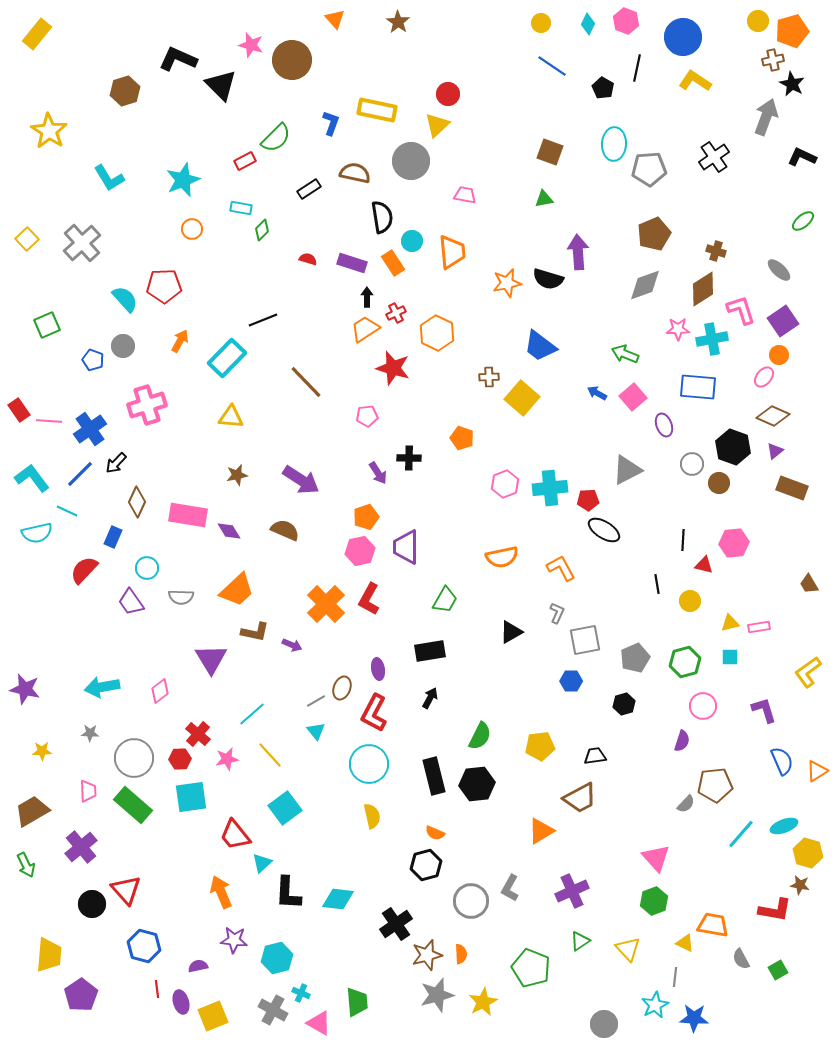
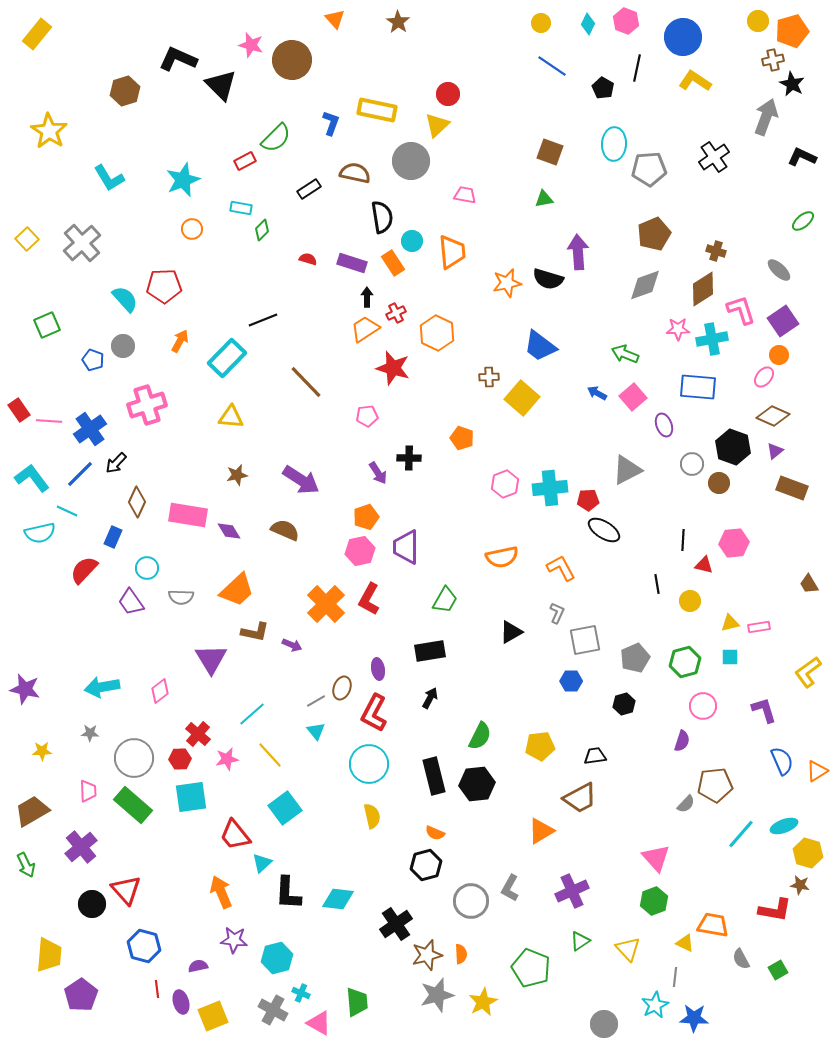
cyan semicircle at (37, 533): moved 3 px right
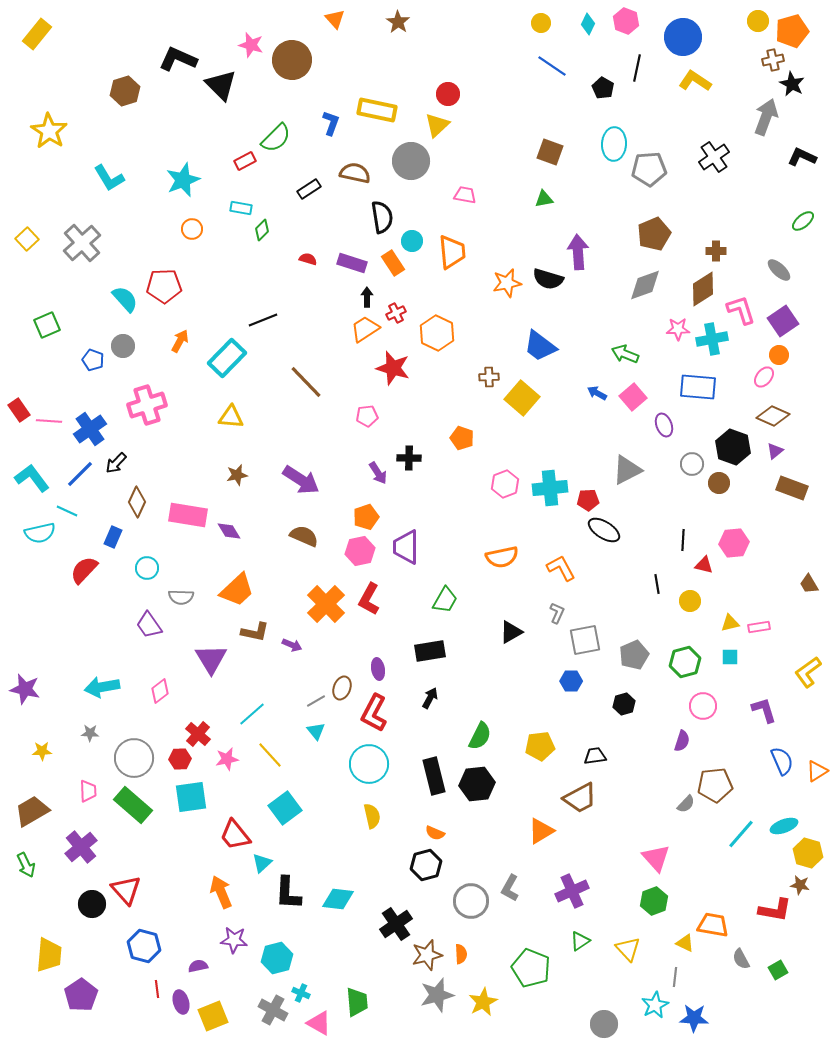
brown cross at (716, 251): rotated 18 degrees counterclockwise
brown semicircle at (285, 530): moved 19 px right, 6 px down
purple trapezoid at (131, 602): moved 18 px right, 23 px down
gray pentagon at (635, 658): moved 1 px left, 3 px up
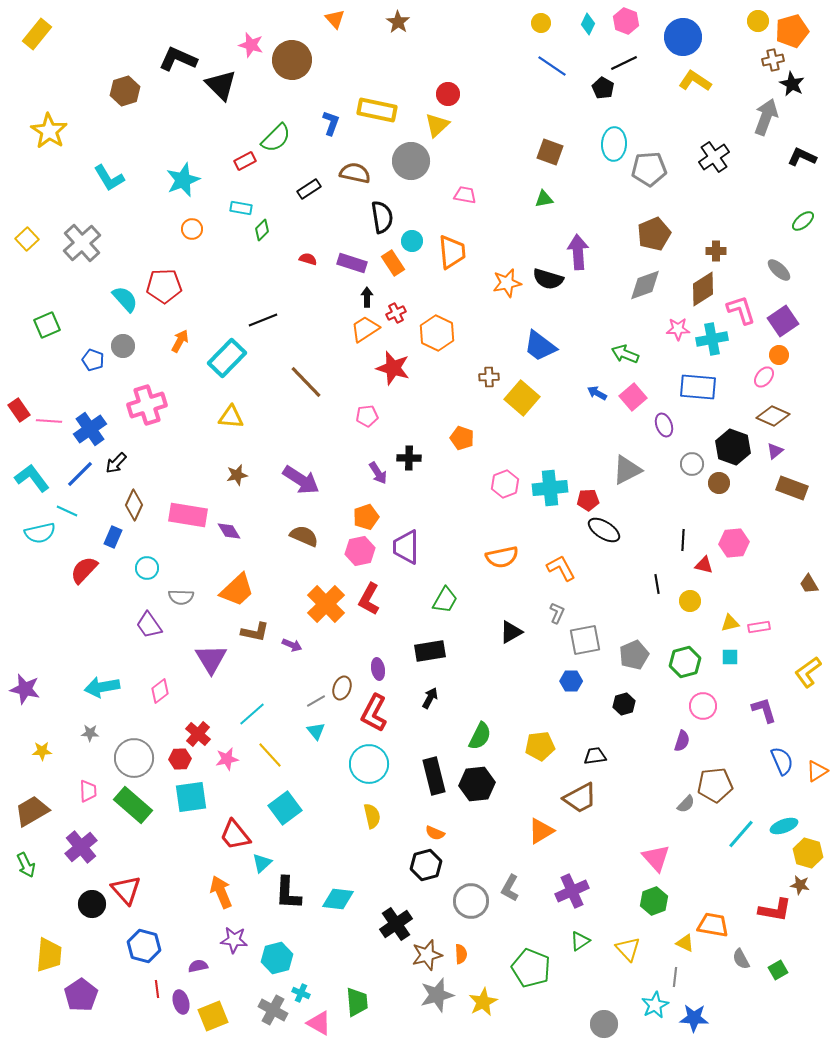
black line at (637, 68): moved 13 px left, 5 px up; rotated 52 degrees clockwise
brown diamond at (137, 502): moved 3 px left, 3 px down
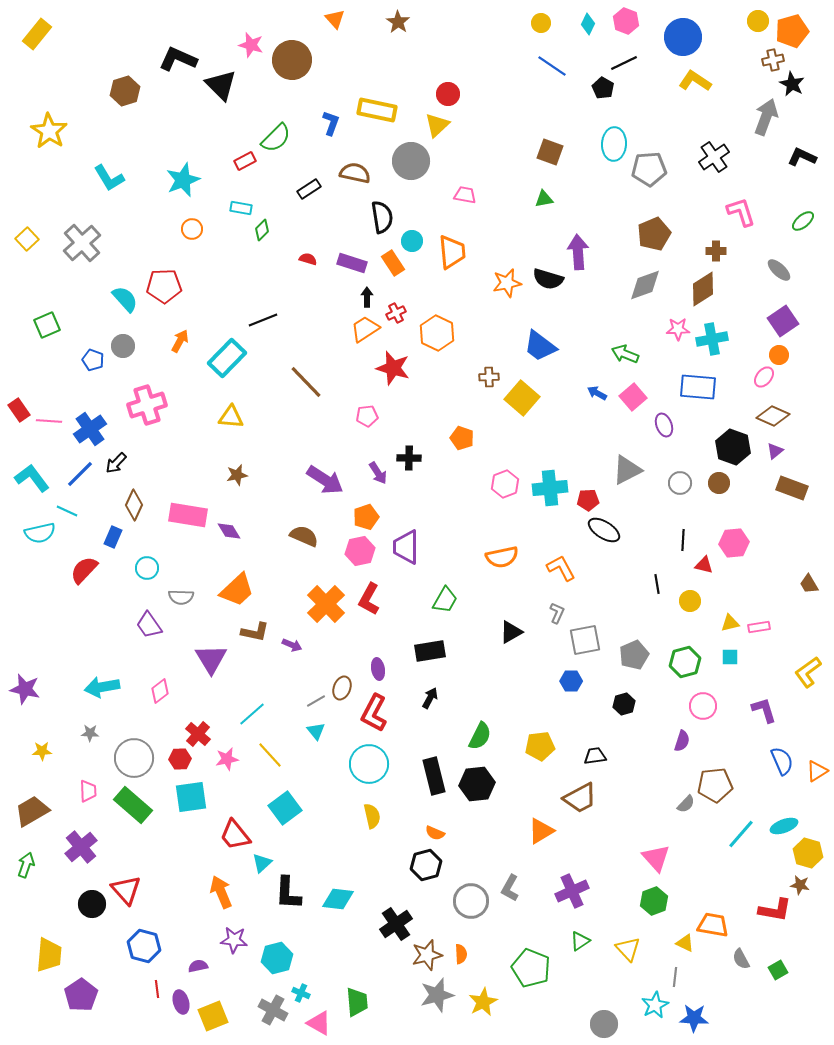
pink L-shape at (741, 310): moved 98 px up
gray circle at (692, 464): moved 12 px left, 19 px down
purple arrow at (301, 480): moved 24 px right
green arrow at (26, 865): rotated 135 degrees counterclockwise
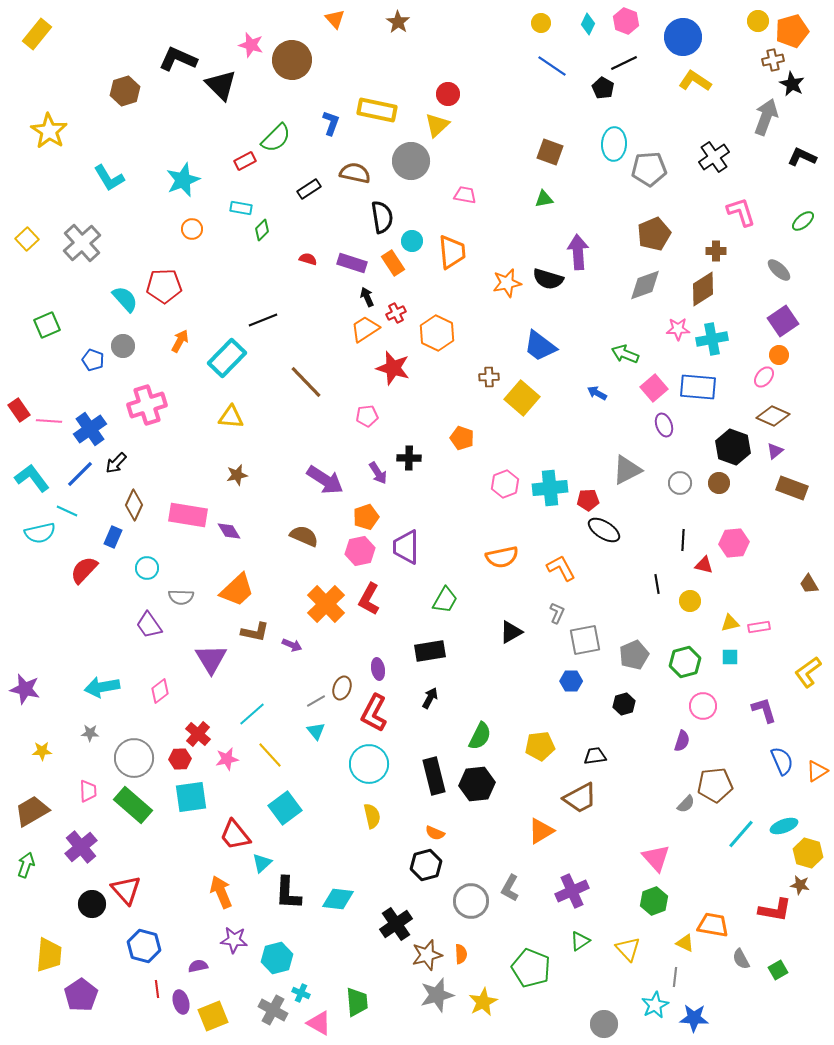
black arrow at (367, 297): rotated 24 degrees counterclockwise
pink square at (633, 397): moved 21 px right, 9 px up
